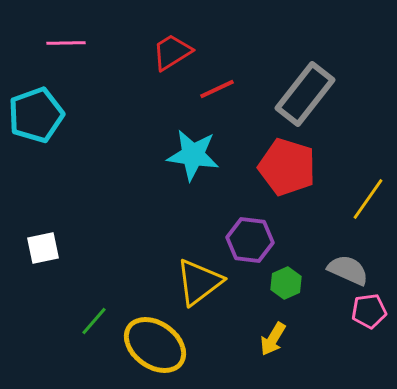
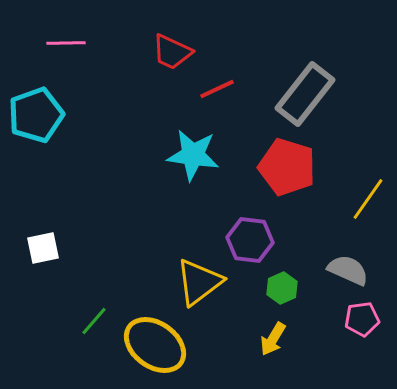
red trapezoid: rotated 123 degrees counterclockwise
green hexagon: moved 4 px left, 5 px down
pink pentagon: moved 7 px left, 8 px down
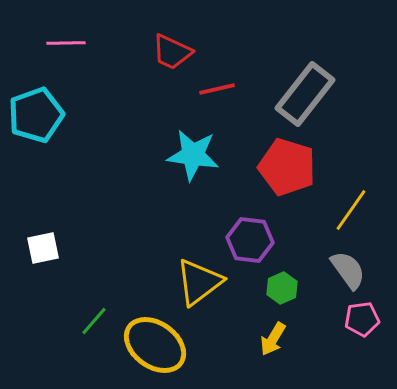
red line: rotated 12 degrees clockwise
yellow line: moved 17 px left, 11 px down
gray semicircle: rotated 30 degrees clockwise
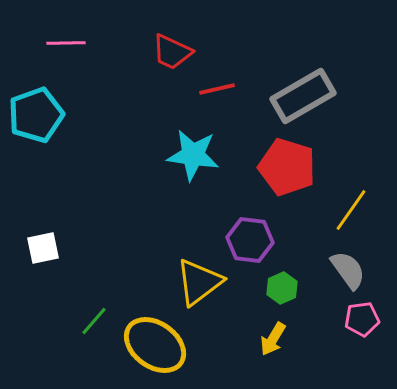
gray rectangle: moved 2 px left, 2 px down; rotated 22 degrees clockwise
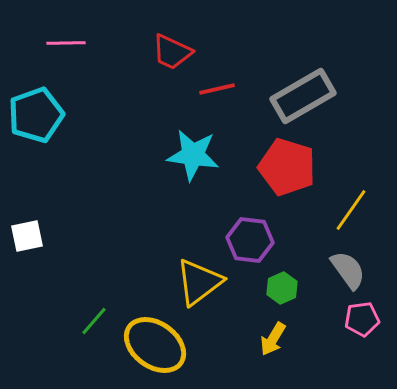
white square: moved 16 px left, 12 px up
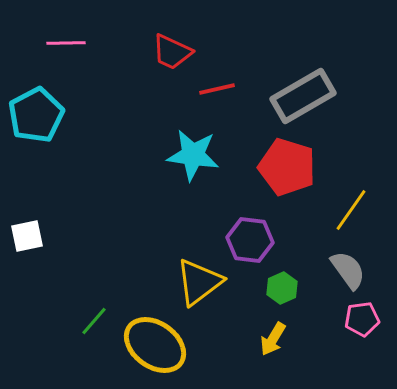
cyan pentagon: rotated 8 degrees counterclockwise
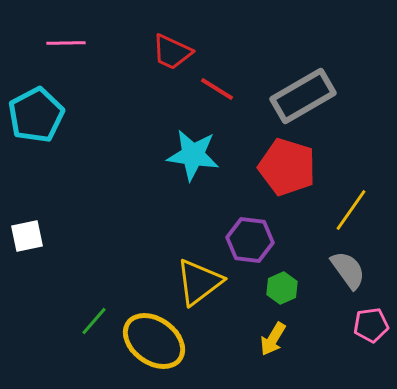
red line: rotated 45 degrees clockwise
pink pentagon: moved 9 px right, 6 px down
yellow ellipse: moved 1 px left, 4 px up
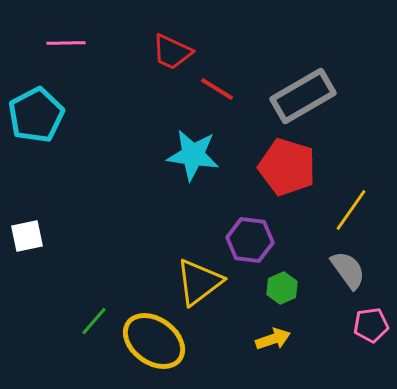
yellow arrow: rotated 140 degrees counterclockwise
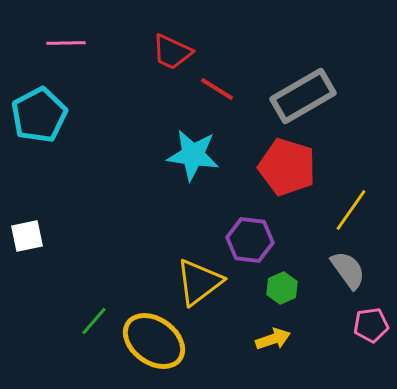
cyan pentagon: moved 3 px right
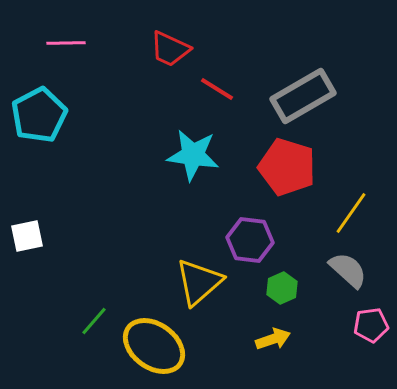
red trapezoid: moved 2 px left, 3 px up
yellow line: moved 3 px down
gray semicircle: rotated 12 degrees counterclockwise
yellow triangle: rotated 4 degrees counterclockwise
yellow ellipse: moved 5 px down
